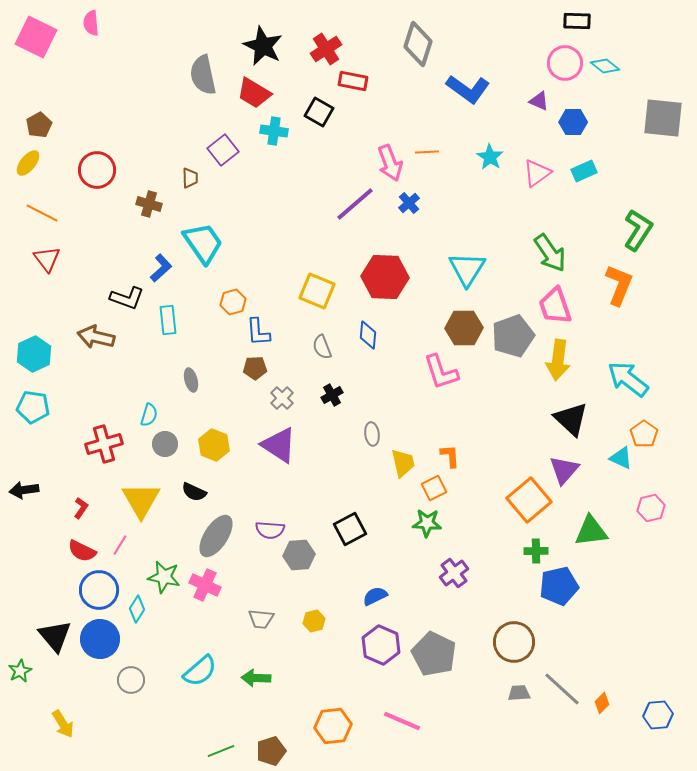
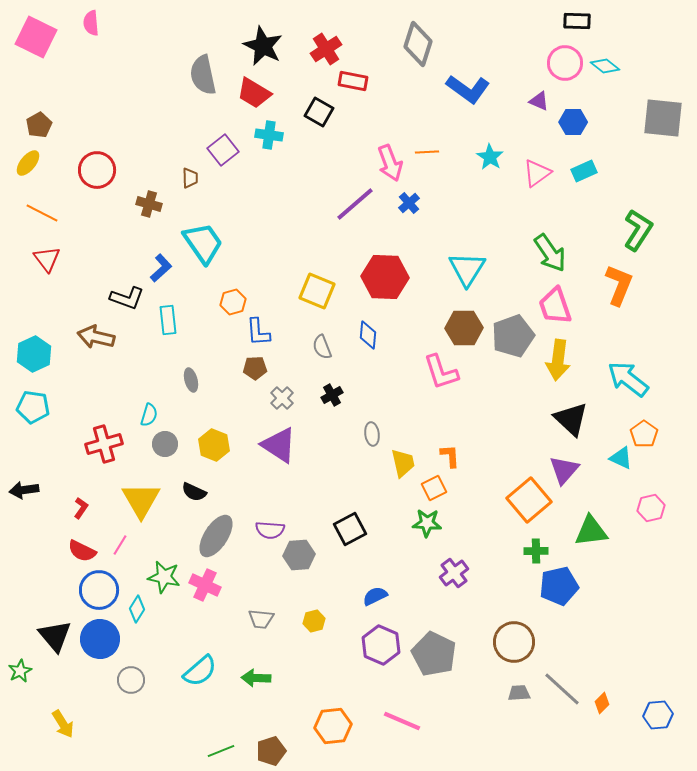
cyan cross at (274, 131): moved 5 px left, 4 px down
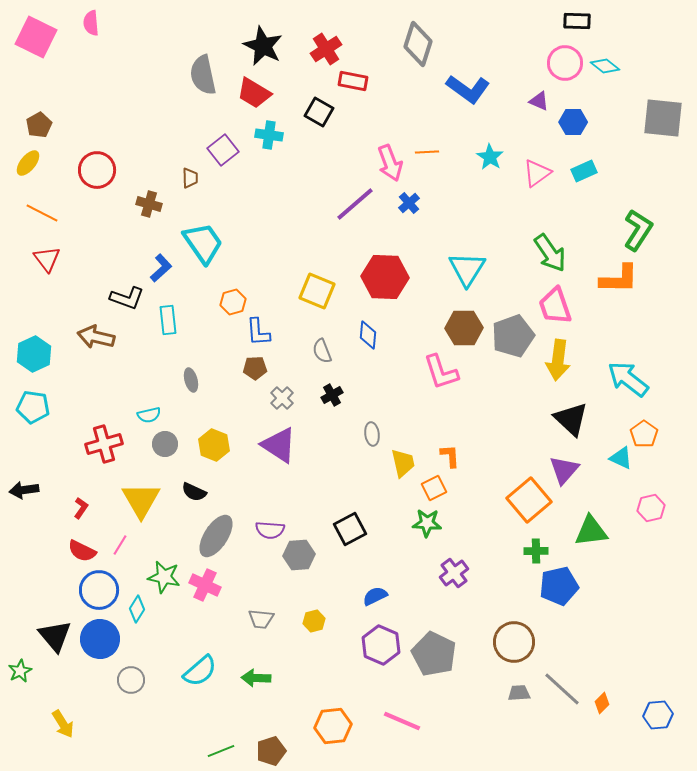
orange L-shape at (619, 285): moved 6 px up; rotated 69 degrees clockwise
gray semicircle at (322, 347): moved 4 px down
cyan semicircle at (149, 415): rotated 60 degrees clockwise
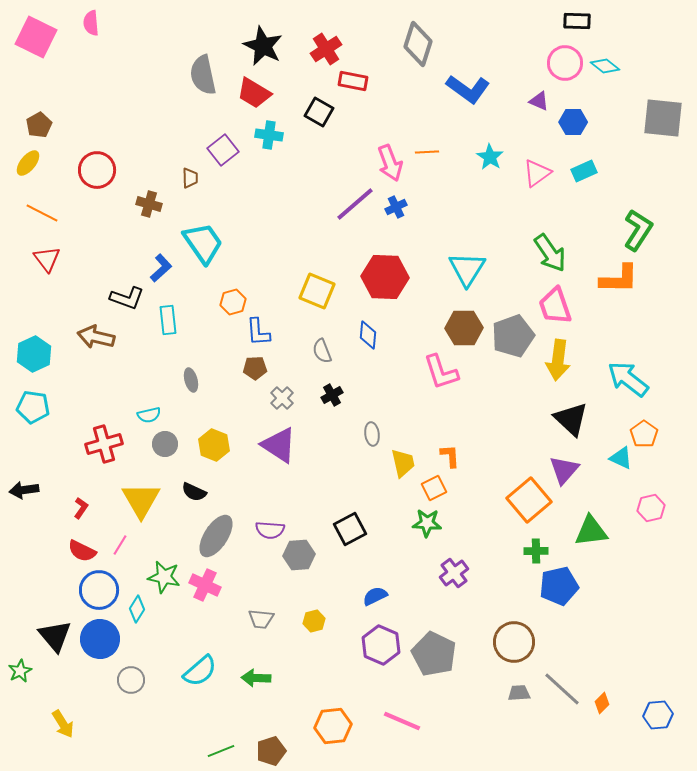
blue cross at (409, 203): moved 13 px left, 4 px down; rotated 15 degrees clockwise
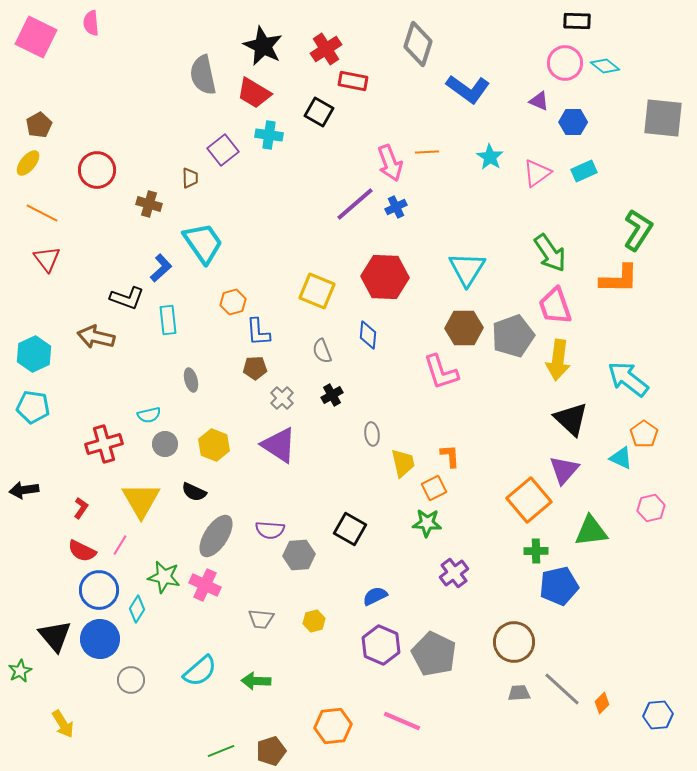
black square at (350, 529): rotated 32 degrees counterclockwise
green arrow at (256, 678): moved 3 px down
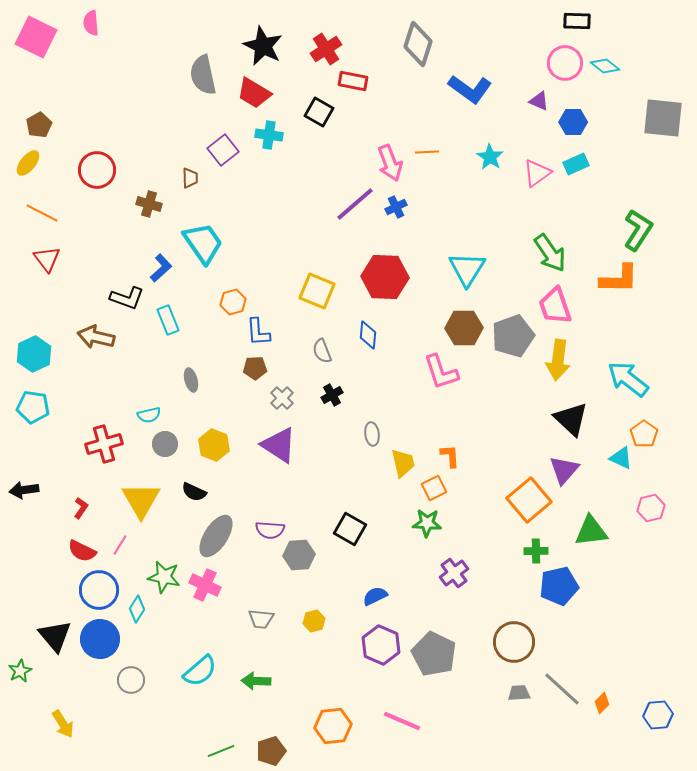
blue L-shape at (468, 89): moved 2 px right
cyan rectangle at (584, 171): moved 8 px left, 7 px up
cyan rectangle at (168, 320): rotated 16 degrees counterclockwise
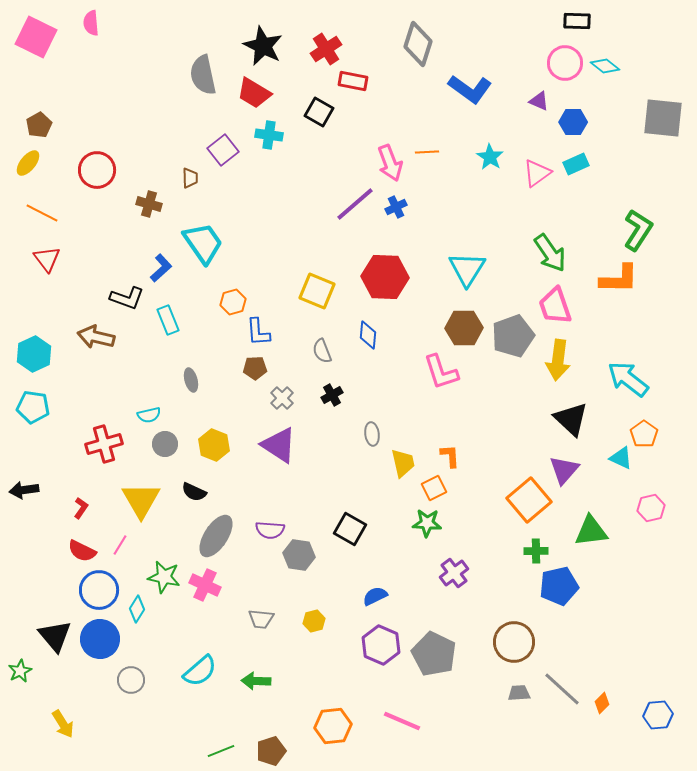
gray hexagon at (299, 555): rotated 12 degrees clockwise
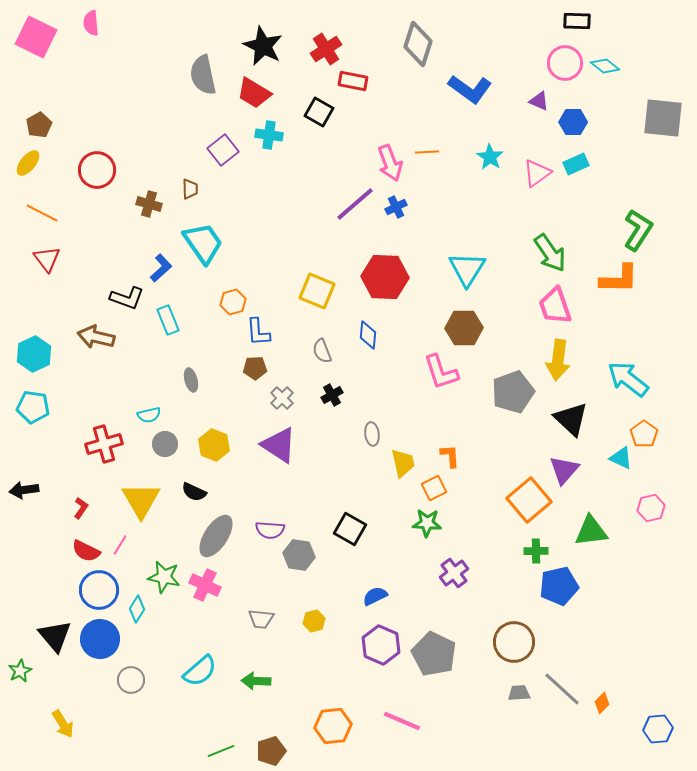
brown trapezoid at (190, 178): moved 11 px down
gray pentagon at (513, 336): moved 56 px down
red semicircle at (82, 551): moved 4 px right
blue hexagon at (658, 715): moved 14 px down
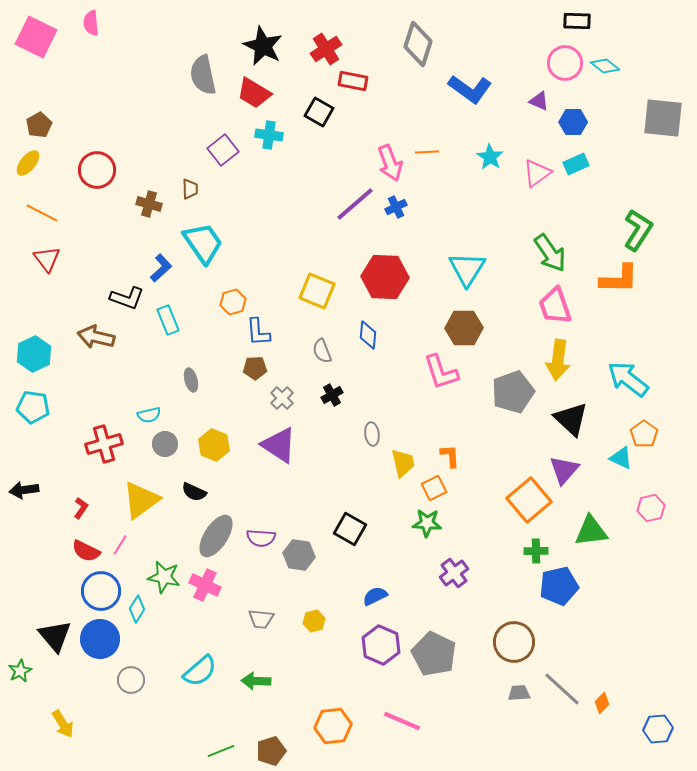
yellow triangle at (141, 500): rotated 24 degrees clockwise
purple semicircle at (270, 530): moved 9 px left, 8 px down
blue circle at (99, 590): moved 2 px right, 1 px down
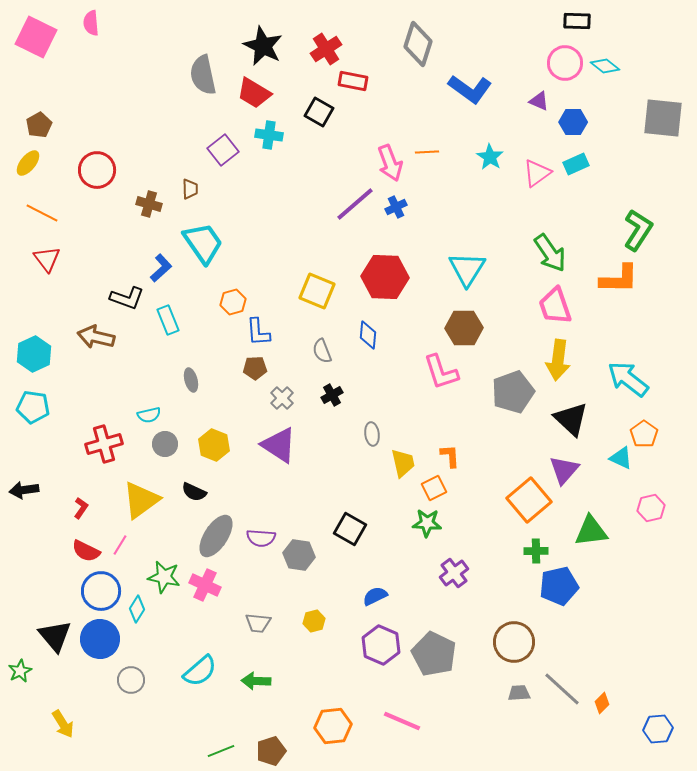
gray trapezoid at (261, 619): moved 3 px left, 4 px down
